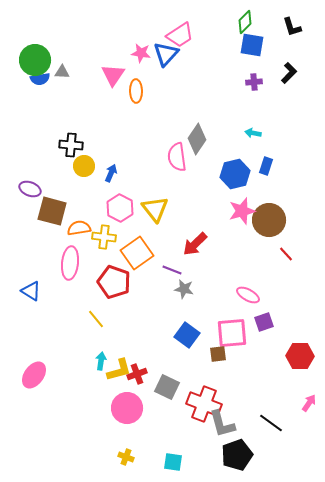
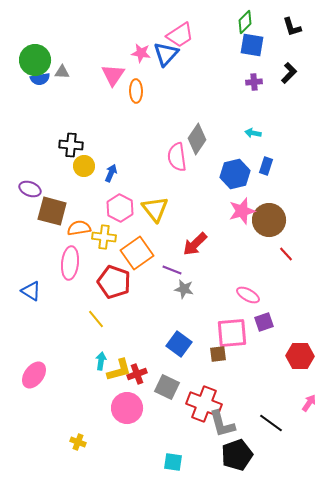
blue square at (187, 335): moved 8 px left, 9 px down
yellow cross at (126, 457): moved 48 px left, 15 px up
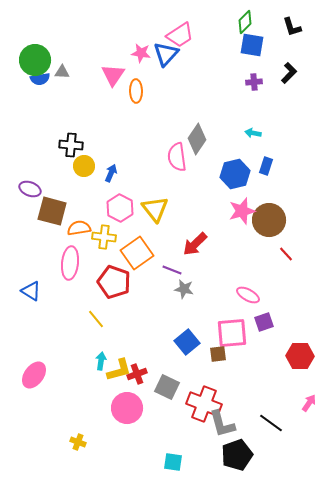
blue square at (179, 344): moved 8 px right, 2 px up; rotated 15 degrees clockwise
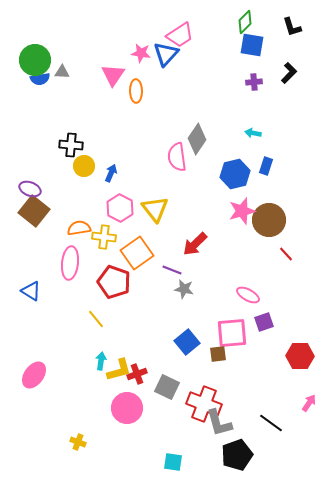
brown square at (52, 211): moved 18 px left; rotated 24 degrees clockwise
gray L-shape at (222, 424): moved 3 px left, 1 px up
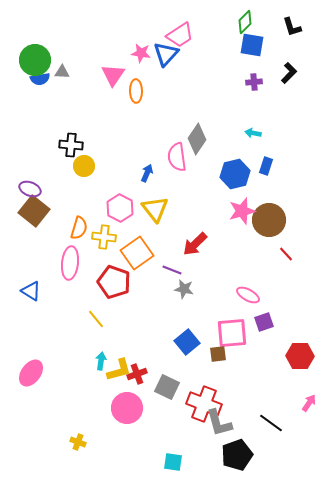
blue arrow at (111, 173): moved 36 px right
orange semicircle at (79, 228): rotated 115 degrees clockwise
pink ellipse at (34, 375): moved 3 px left, 2 px up
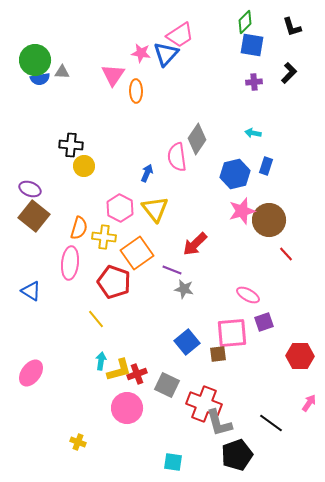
brown square at (34, 211): moved 5 px down
gray square at (167, 387): moved 2 px up
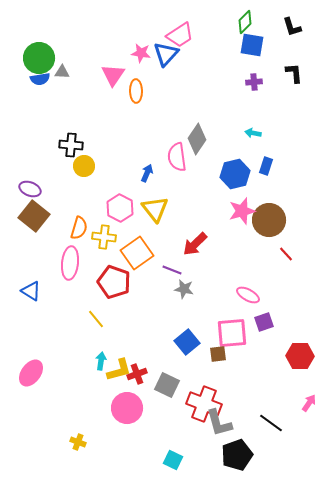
green circle at (35, 60): moved 4 px right, 2 px up
black L-shape at (289, 73): moved 5 px right; rotated 50 degrees counterclockwise
cyan square at (173, 462): moved 2 px up; rotated 18 degrees clockwise
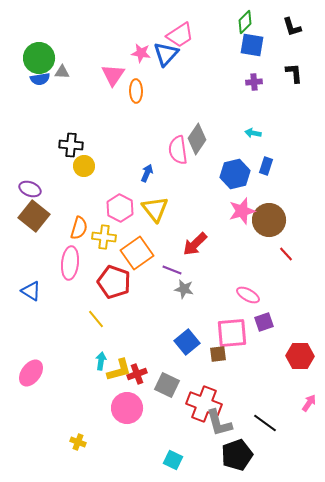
pink semicircle at (177, 157): moved 1 px right, 7 px up
black line at (271, 423): moved 6 px left
